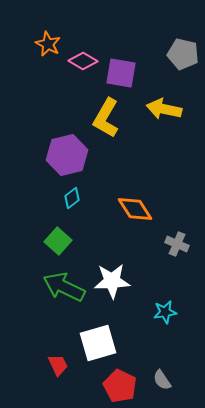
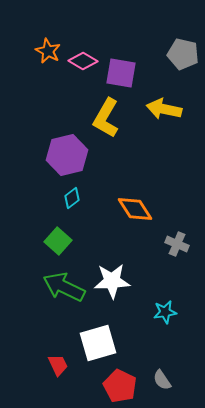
orange star: moved 7 px down
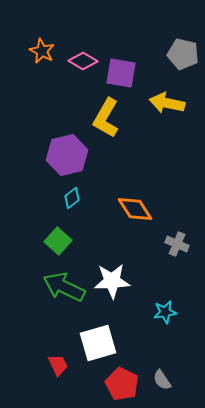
orange star: moved 6 px left
yellow arrow: moved 3 px right, 6 px up
red pentagon: moved 2 px right, 2 px up
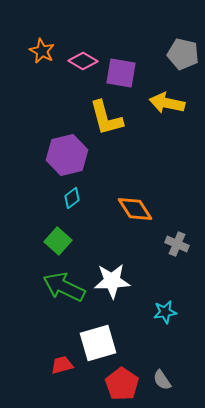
yellow L-shape: rotated 45 degrees counterclockwise
red trapezoid: moved 4 px right; rotated 80 degrees counterclockwise
red pentagon: rotated 8 degrees clockwise
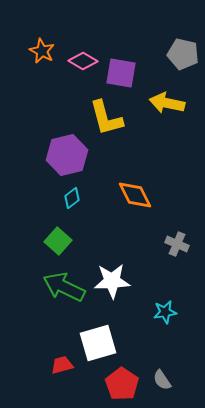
orange diamond: moved 14 px up; rotated 6 degrees clockwise
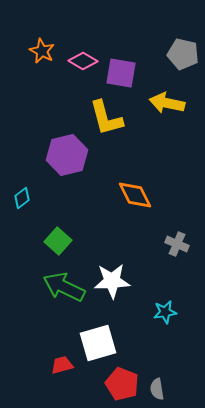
cyan diamond: moved 50 px left
gray semicircle: moved 5 px left, 9 px down; rotated 25 degrees clockwise
red pentagon: rotated 12 degrees counterclockwise
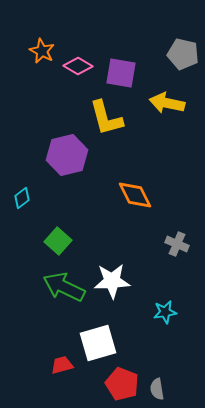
pink diamond: moved 5 px left, 5 px down
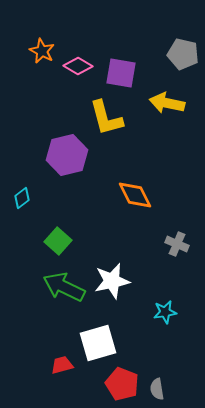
white star: rotated 9 degrees counterclockwise
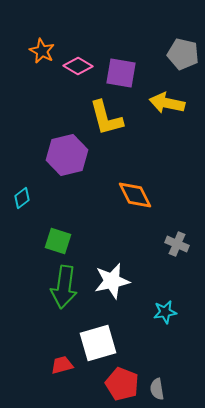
green square: rotated 24 degrees counterclockwise
green arrow: rotated 108 degrees counterclockwise
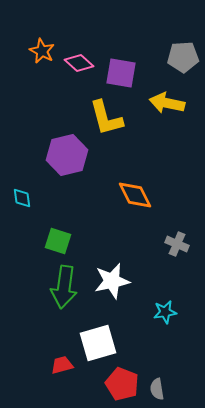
gray pentagon: moved 3 px down; rotated 16 degrees counterclockwise
pink diamond: moved 1 px right, 3 px up; rotated 12 degrees clockwise
cyan diamond: rotated 60 degrees counterclockwise
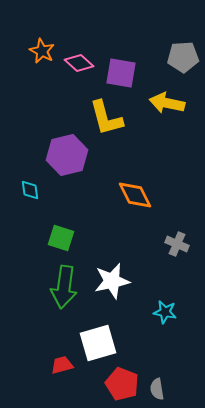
cyan diamond: moved 8 px right, 8 px up
green square: moved 3 px right, 3 px up
cyan star: rotated 20 degrees clockwise
